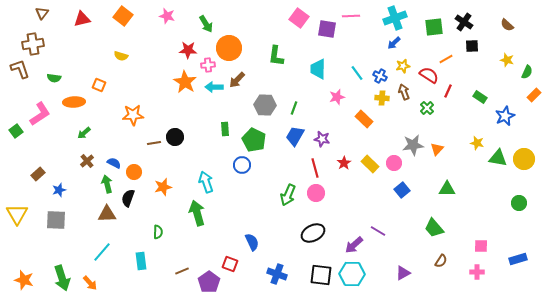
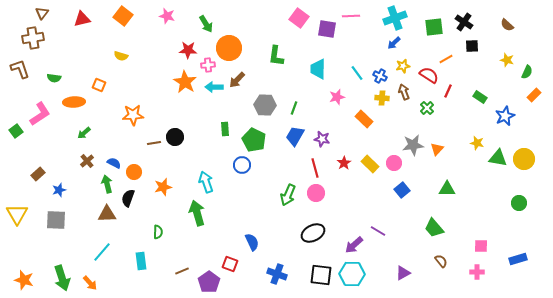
brown cross at (33, 44): moved 6 px up
brown semicircle at (441, 261): rotated 72 degrees counterclockwise
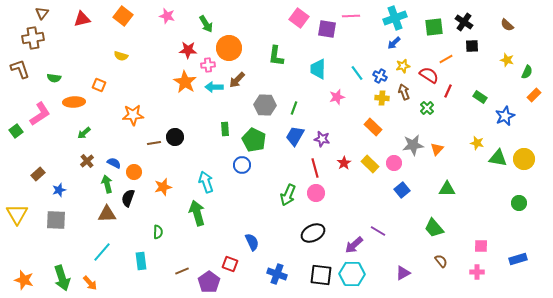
orange rectangle at (364, 119): moved 9 px right, 8 px down
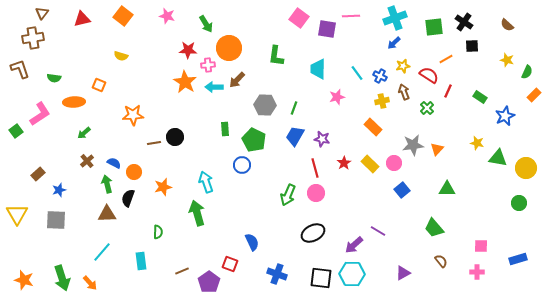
yellow cross at (382, 98): moved 3 px down; rotated 16 degrees counterclockwise
yellow circle at (524, 159): moved 2 px right, 9 px down
black square at (321, 275): moved 3 px down
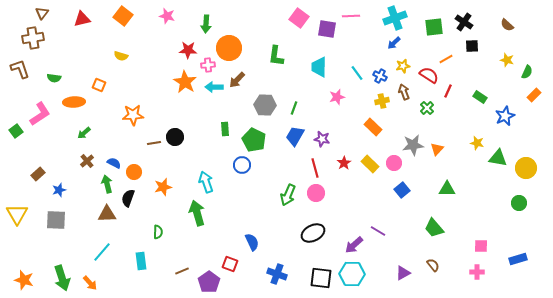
green arrow at (206, 24): rotated 36 degrees clockwise
cyan trapezoid at (318, 69): moved 1 px right, 2 px up
brown semicircle at (441, 261): moved 8 px left, 4 px down
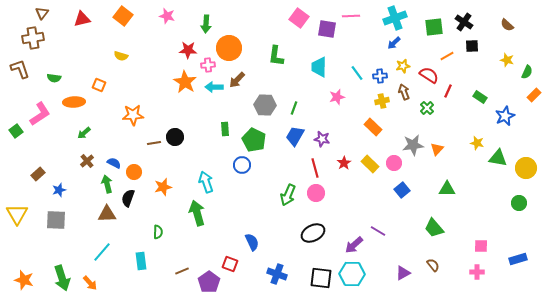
orange line at (446, 59): moved 1 px right, 3 px up
blue cross at (380, 76): rotated 32 degrees counterclockwise
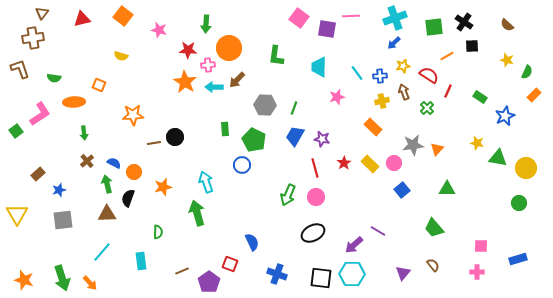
pink star at (167, 16): moved 8 px left, 14 px down
green arrow at (84, 133): rotated 56 degrees counterclockwise
pink circle at (316, 193): moved 4 px down
gray square at (56, 220): moved 7 px right; rotated 10 degrees counterclockwise
purple triangle at (403, 273): rotated 21 degrees counterclockwise
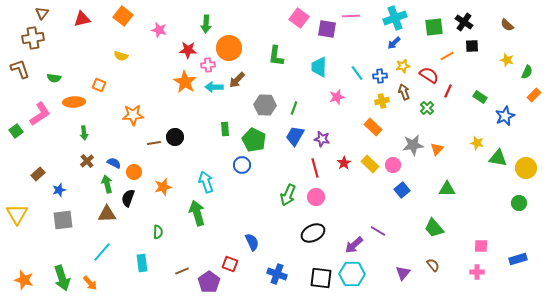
pink circle at (394, 163): moved 1 px left, 2 px down
cyan rectangle at (141, 261): moved 1 px right, 2 px down
